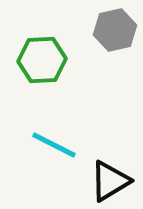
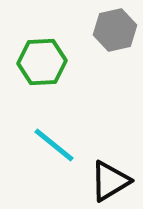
green hexagon: moved 2 px down
cyan line: rotated 12 degrees clockwise
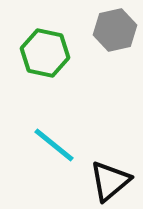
green hexagon: moved 3 px right, 9 px up; rotated 15 degrees clockwise
black triangle: rotated 9 degrees counterclockwise
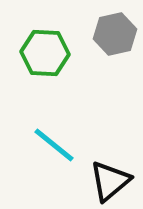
gray hexagon: moved 4 px down
green hexagon: rotated 9 degrees counterclockwise
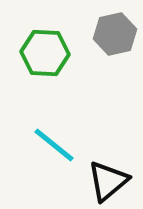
black triangle: moved 2 px left
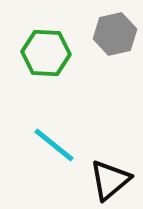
green hexagon: moved 1 px right
black triangle: moved 2 px right, 1 px up
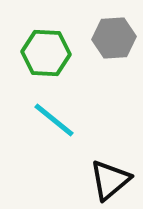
gray hexagon: moved 1 px left, 4 px down; rotated 9 degrees clockwise
cyan line: moved 25 px up
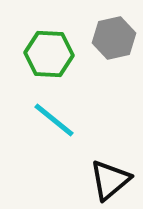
gray hexagon: rotated 9 degrees counterclockwise
green hexagon: moved 3 px right, 1 px down
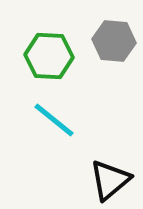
gray hexagon: moved 3 px down; rotated 18 degrees clockwise
green hexagon: moved 2 px down
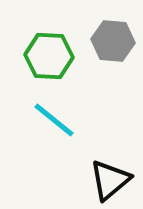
gray hexagon: moved 1 px left
